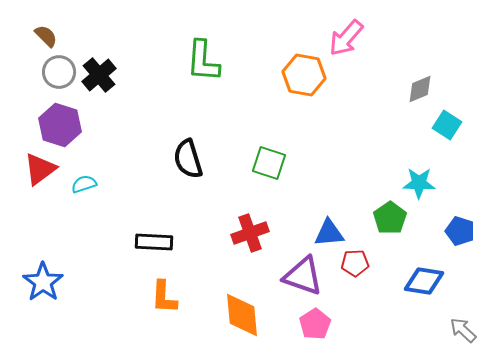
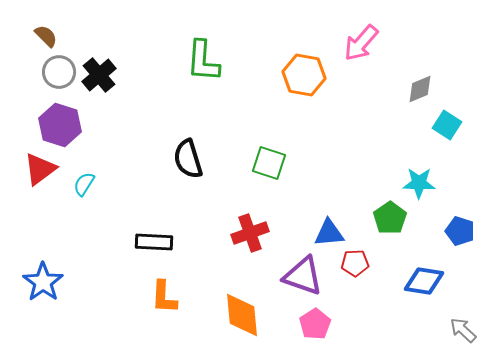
pink arrow: moved 15 px right, 5 px down
cyan semicircle: rotated 40 degrees counterclockwise
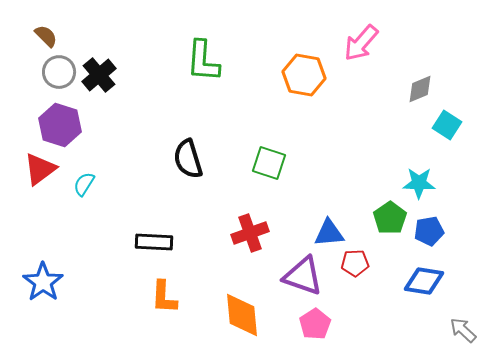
blue pentagon: moved 31 px left; rotated 28 degrees counterclockwise
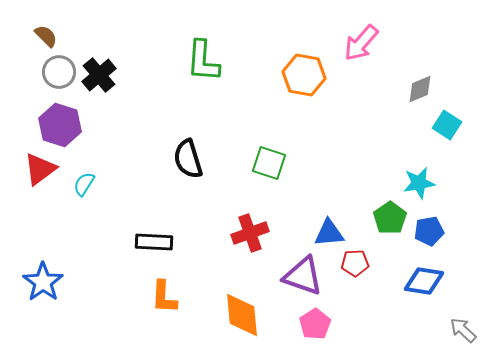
cyan star: rotated 12 degrees counterclockwise
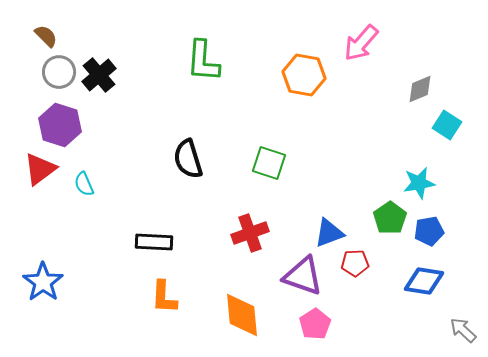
cyan semicircle: rotated 55 degrees counterclockwise
blue triangle: rotated 16 degrees counterclockwise
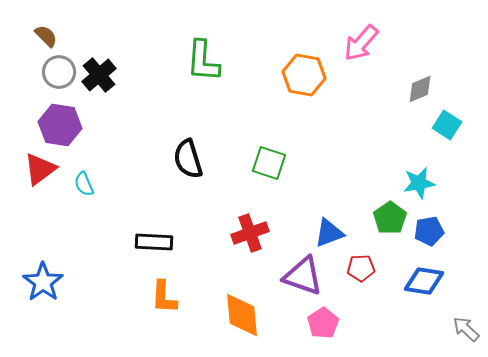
purple hexagon: rotated 9 degrees counterclockwise
red pentagon: moved 6 px right, 5 px down
pink pentagon: moved 8 px right, 1 px up
gray arrow: moved 3 px right, 1 px up
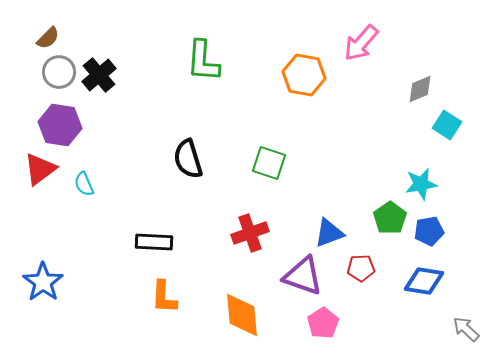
brown semicircle: moved 2 px right, 2 px down; rotated 90 degrees clockwise
cyan star: moved 2 px right, 1 px down
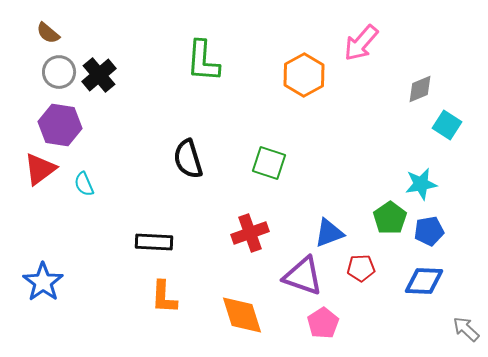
brown semicircle: moved 5 px up; rotated 85 degrees clockwise
orange hexagon: rotated 21 degrees clockwise
blue diamond: rotated 6 degrees counterclockwise
orange diamond: rotated 12 degrees counterclockwise
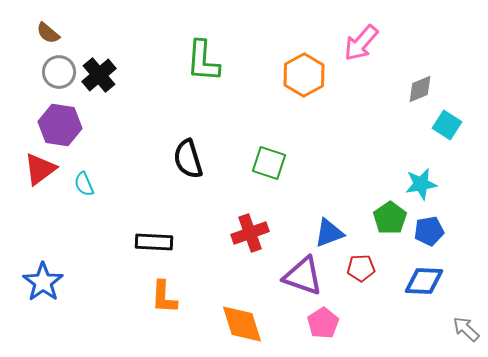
orange diamond: moved 9 px down
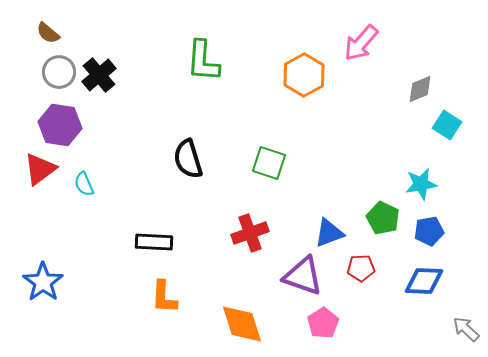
green pentagon: moved 7 px left; rotated 12 degrees counterclockwise
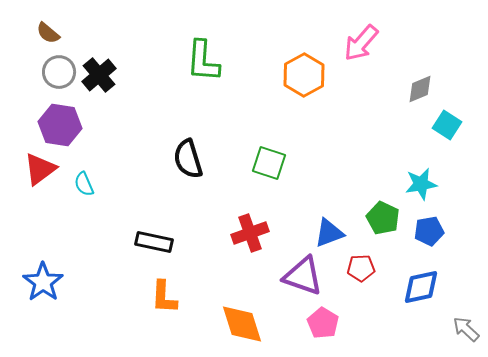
black rectangle: rotated 9 degrees clockwise
blue diamond: moved 3 px left, 6 px down; rotated 15 degrees counterclockwise
pink pentagon: rotated 8 degrees counterclockwise
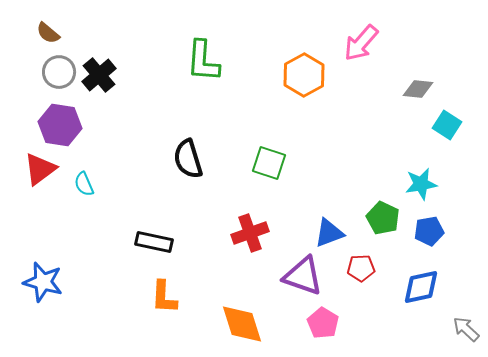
gray diamond: moved 2 px left; rotated 28 degrees clockwise
blue star: rotated 21 degrees counterclockwise
